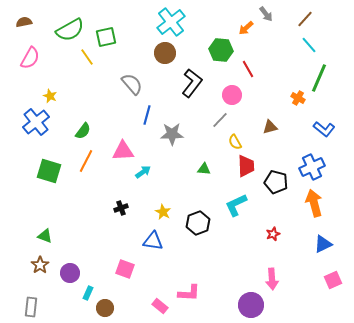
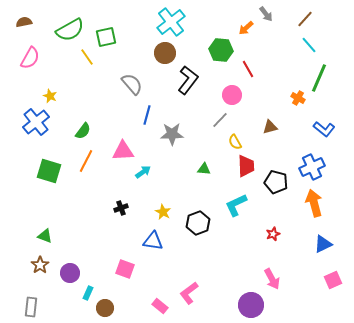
black L-shape at (192, 83): moved 4 px left, 3 px up
pink arrow at (272, 279): rotated 25 degrees counterclockwise
pink L-shape at (189, 293): rotated 140 degrees clockwise
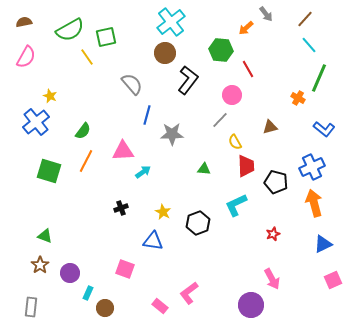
pink semicircle at (30, 58): moved 4 px left, 1 px up
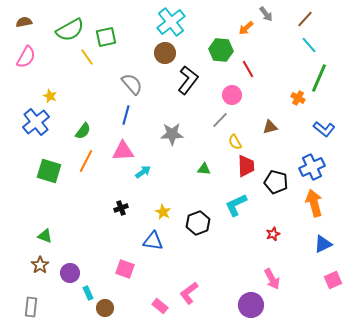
blue line at (147, 115): moved 21 px left
cyan rectangle at (88, 293): rotated 48 degrees counterclockwise
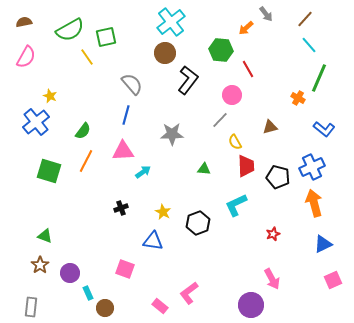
black pentagon at (276, 182): moved 2 px right, 5 px up
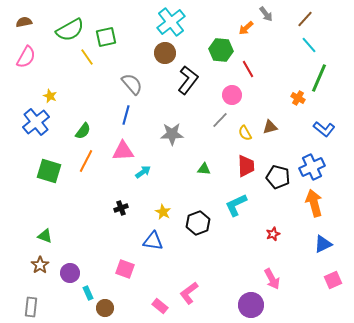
yellow semicircle at (235, 142): moved 10 px right, 9 px up
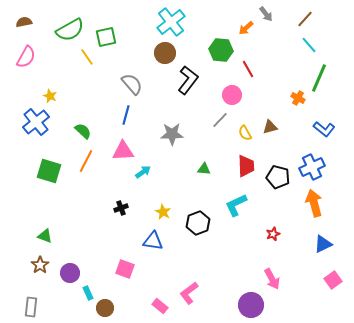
green semicircle at (83, 131): rotated 84 degrees counterclockwise
pink square at (333, 280): rotated 12 degrees counterclockwise
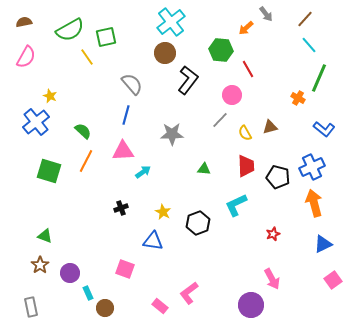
gray rectangle at (31, 307): rotated 18 degrees counterclockwise
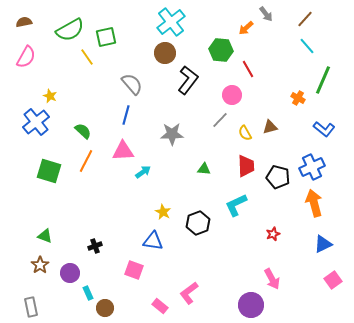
cyan line at (309, 45): moved 2 px left, 1 px down
green line at (319, 78): moved 4 px right, 2 px down
black cross at (121, 208): moved 26 px left, 38 px down
pink square at (125, 269): moved 9 px right, 1 px down
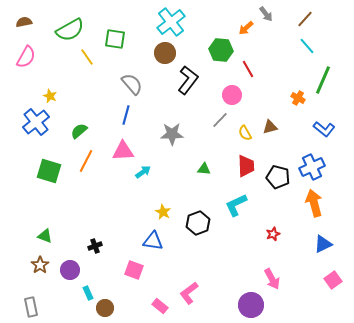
green square at (106, 37): moved 9 px right, 2 px down; rotated 20 degrees clockwise
green semicircle at (83, 131): moved 4 px left; rotated 84 degrees counterclockwise
purple circle at (70, 273): moved 3 px up
